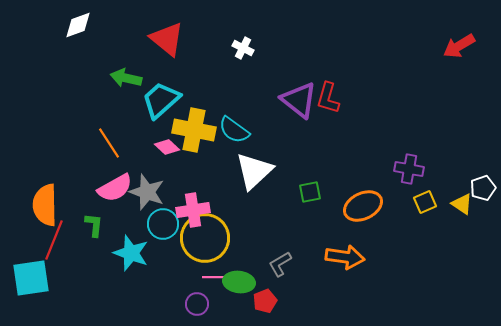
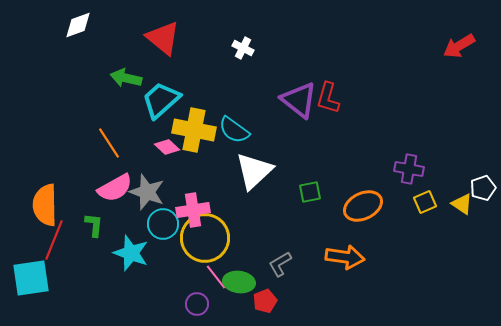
red triangle: moved 4 px left, 1 px up
pink line: rotated 52 degrees clockwise
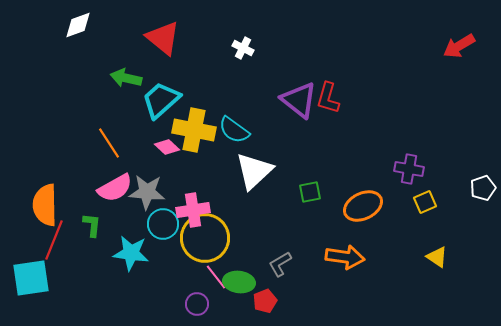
gray star: rotated 15 degrees counterclockwise
yellow triangle: moved 25 px left, 53 px down
green L-shape: moved 2 px left
cyan star: rotated 12 degrees counterclockwise
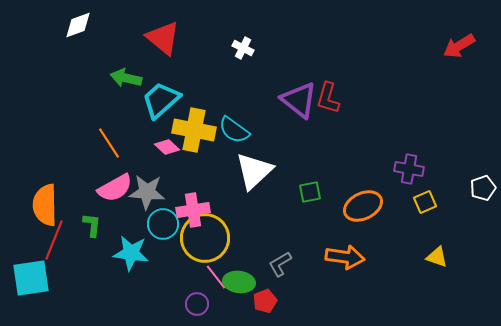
yellow triangle: rotated 15 degrees counterclockwise
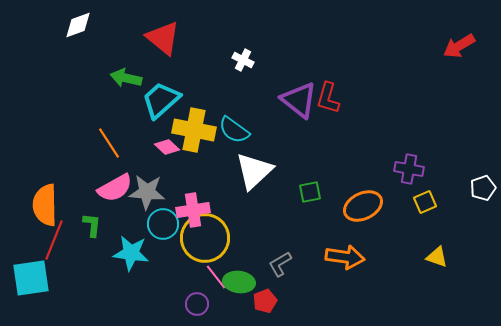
white cross: moved 12 px down
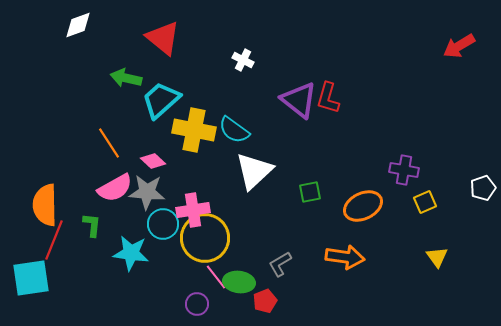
pink diamond: moved 14 px left, 14 px down
purple cross: moved 5 px left, 1 px down
yellow triangle: rotated 35 degrees clockwise
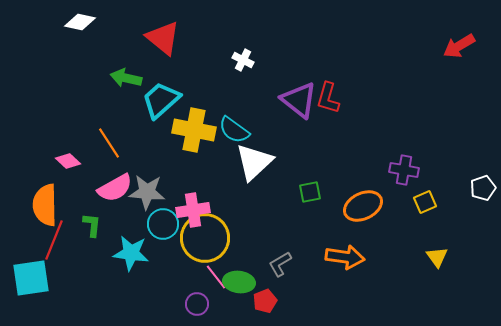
white diamond: moved 2 px right, 3 px up; rotated 32 degrees clockwise
pink diamond: moved 85 px left
white triangle: moved 9 px up
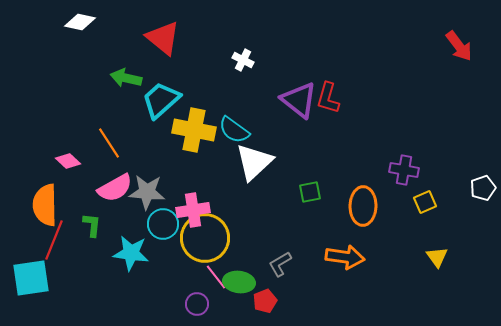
red arrow: rotated 96 degrees counterclockwise
orange ellipse: rotated 63 degrees counterclockwise
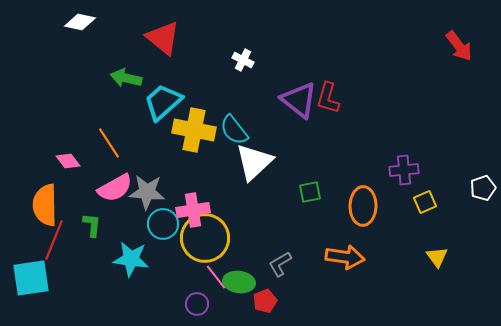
cyan trapezoid: moved 2 px right, 2 px down
cyan semicircle: rotated 16 degrees clockwise
pink diamond: rotated 10 degrees clockwise
purple cross: rotated 16 degrees counterclockwise
cyan star: moved 6 px down
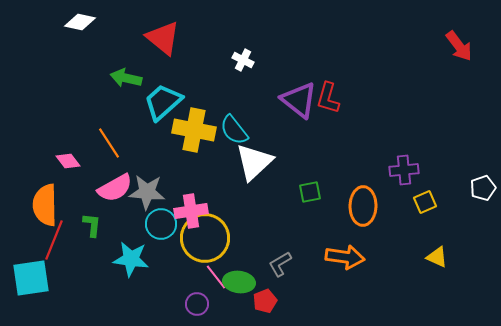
pink cross: moved 2 px left, 1 px down
cyan circle: moved 2 px left
yellow triangle: rotated 30 degrees counterclockwise
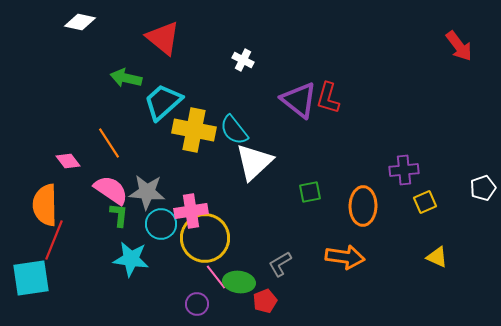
pink semicircle: moved 4 px left, 2 px down; rotated 117 degrees counterclockwise
green L-shape: moved 27 px right, 10 px up
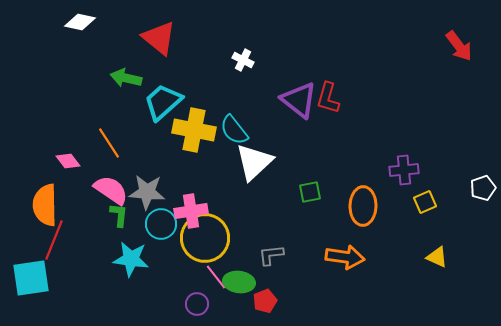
red triangle: moved 4 px left
gray L-shape: moved 9 px left, 9 px up; rotated 24 degrees clockwise
